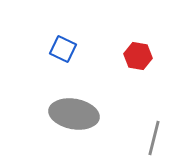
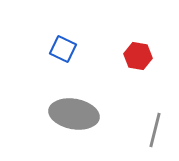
gray line: moved 1 px right, 8 px up
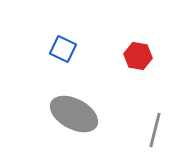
gray ellipse: rotated 18 degrees clockwise
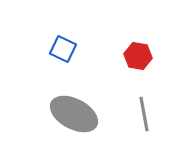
gray line: moved 11 px left, 16 px up; rotated 24 degrees counterclockwise
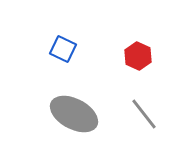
red hexagon: rotated 16 degrees clockwise
gray line: rotated 28 degrees counterclockwise
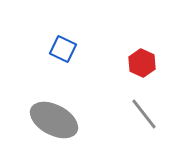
red hexagon: moved 4 px right, 7 px down
gray ellipse: moved 20 px left, 6 px down
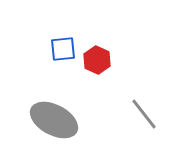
blue square: rotated 32 degrees counterclockwise
red hexagon: moved 45 px left, 3 px up
